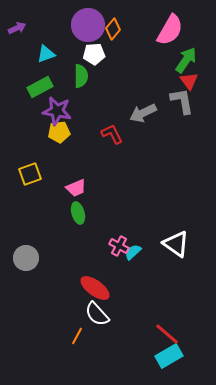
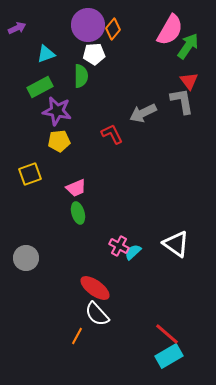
green arrow: moved 2 px right, 14 px up
yellow pentagon: moved 9 px down
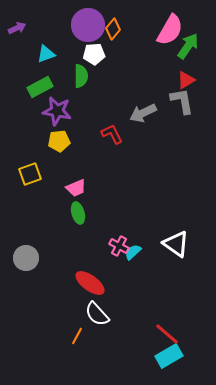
red triangle: moved 3 px left, 1 px up; rotated 36 degrees clockwise
red ellipse: moved 5 px left, 5 px up
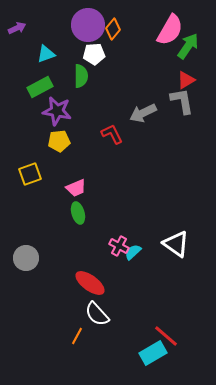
red line: moved 1 px left, 2 px down
cyan rectangle: moved 16 px left, 3 px up
